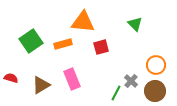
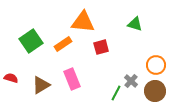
green triangle: rotated 28 degrees counterclockwise
orange rectangle: rotated 18 degrees counterclockwise
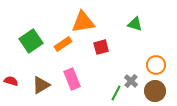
orange triangle: rotated 15 degrees counterclockwise
red semicircle: moved 3 px down
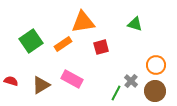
pink rectangle: rotated 40 degrees counterclockwise
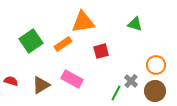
red square: moved 4 px down
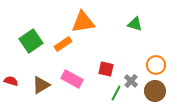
red square: moved 5 px right, 18 px down; rotated 28 degrees clockwise
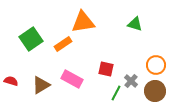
green square: moved 2 px up
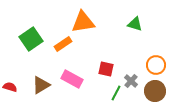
red semicircle: moved 1 px left, 6 px down
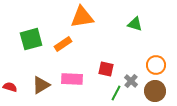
orange triangle: moved 1 px left, 5 px up
green square: rotated 20 degrees clockwise
pink rectangle: rotated 25 degrees counterclockwise
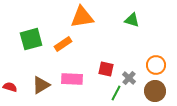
green triangle: moved 3 px left, 4 px up
gray cross: moved 2 px left, 3 px up
